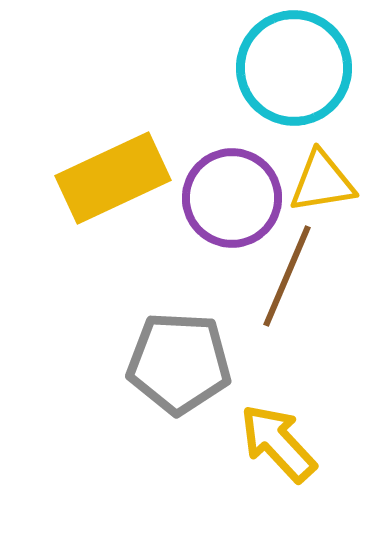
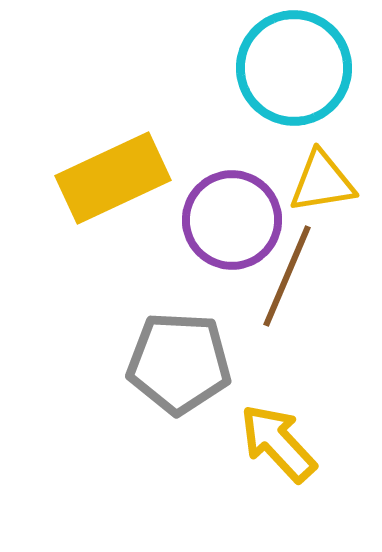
purple circle: moved 22 px down
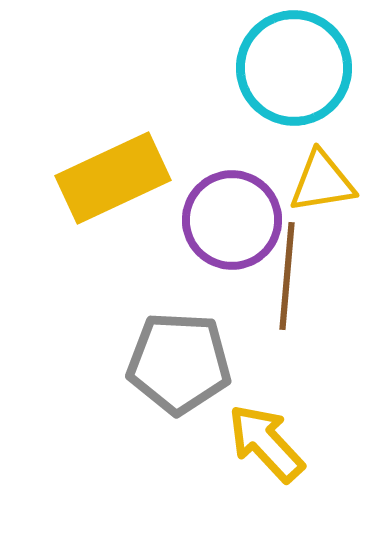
brown line: rotated 18 degrees counterclockwise
yellow arrow: moved 12 px left
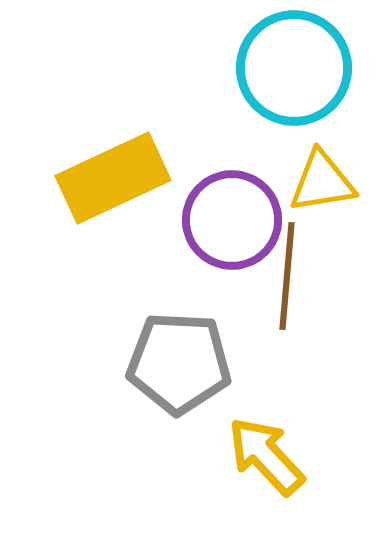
yellow arrow: moved 13 px down
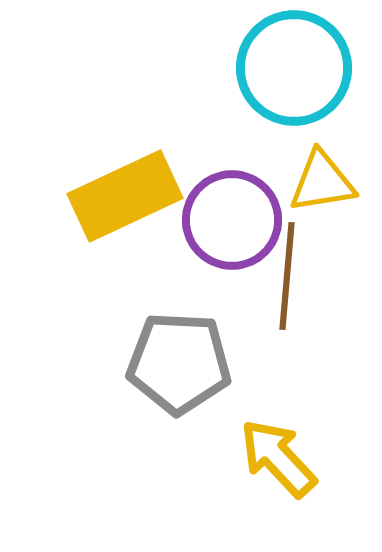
yellow rectangle: moved 12 px right, 18 px down
yellow arrow: moved 12 px right, 2 px down
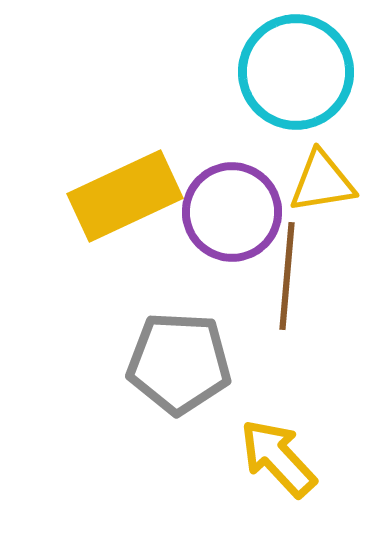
cyan circle: moved 2 px right, 4 px down
purple circle: moved 8 px up
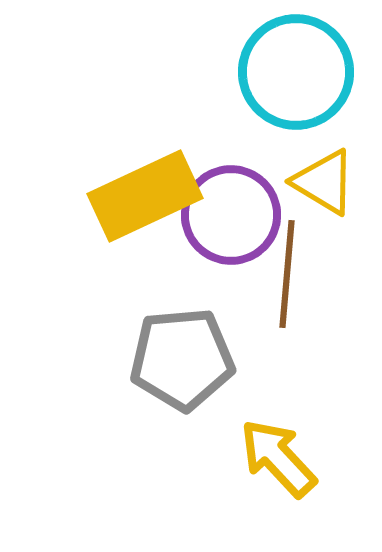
yellow triangle: moved 2 px right; rotated 40 degrees clockwise
yellow rectangle: moved 20 px right
purple circle: moved 1 px left, 3 px down
brown line: moved 2 px up
gray pentagon: moved 3 px right, 4 px up; rotated 8 degrees counterclockwise
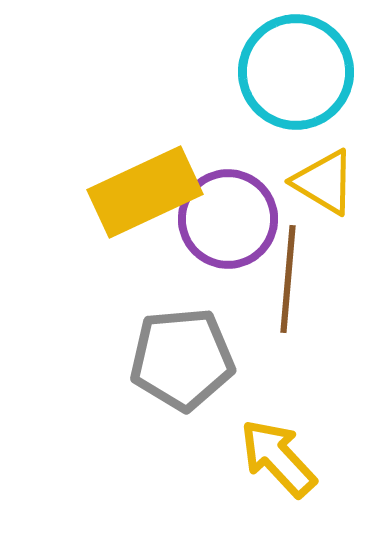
yellow rectangle: moved 4 px up
purple circle: moved 3 px left, 4 px down
brown line: moved 1 px right, 5 px down
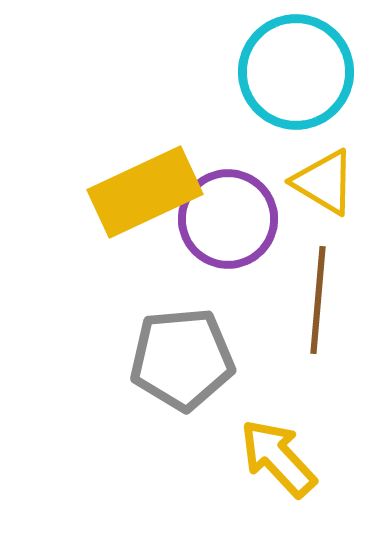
brown line: moved 30 px right, 21 px down
